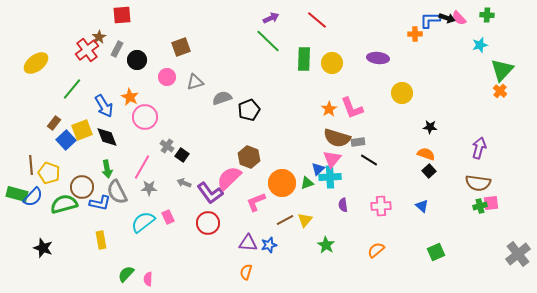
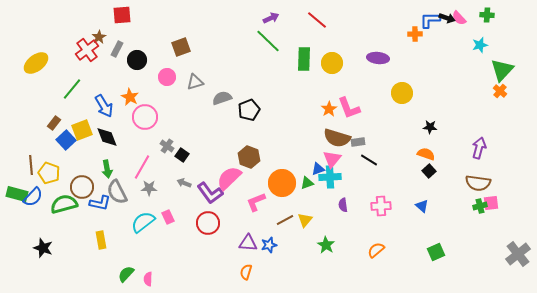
pink L-shape at (352, 108): moved 3 px left
blue triangle at (318, 169): rotated 24 degrees clockwise
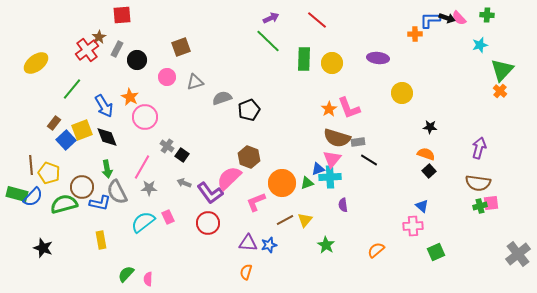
pink cross at (381, 206): moved 32 px right, 20 px down
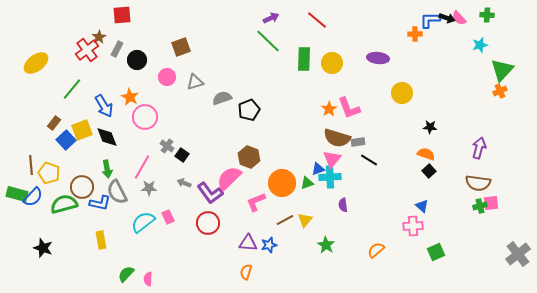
orange cross at (500, 91): rotated 24 degrees clockwise
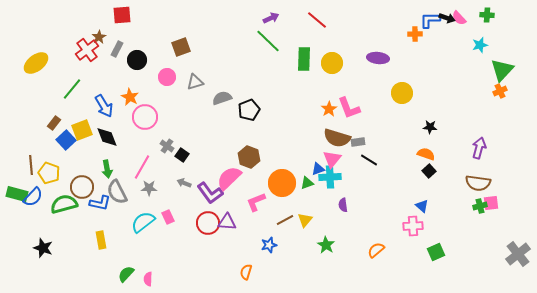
purple triangle at (248, 243): moved 21 px left, 21 px up
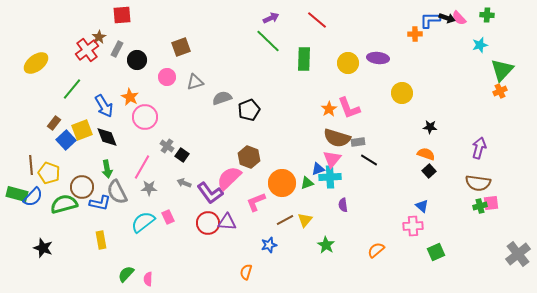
yellow circle at (332, 63): moved 16 px right
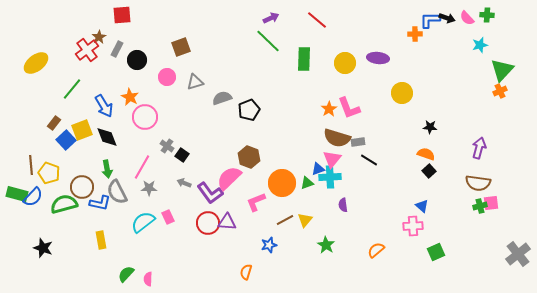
pink semicircle at (459, 18): moved 8 px right
yellow circle at (348, 63): moved 3 px left
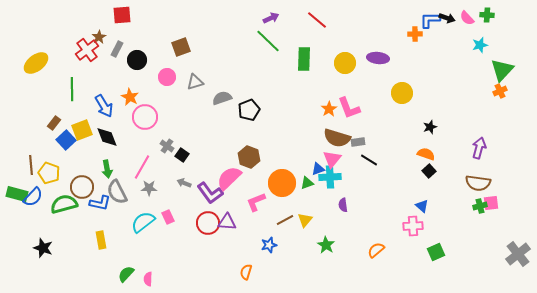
green line at (72, 89): rotated 40 degrees counterclockwise
black star at (430, 127): rotated 24 degrees counterclockwise
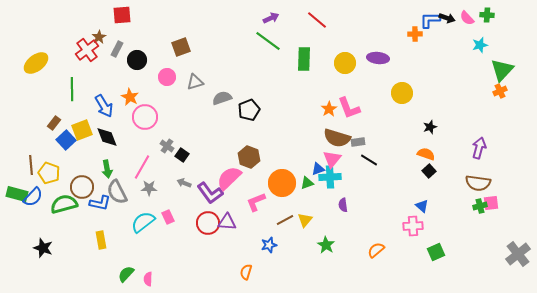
green line at (268, 41): rotated 8 degrees counterclockwise
